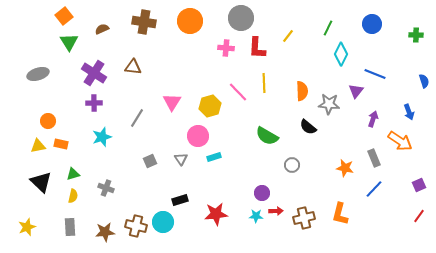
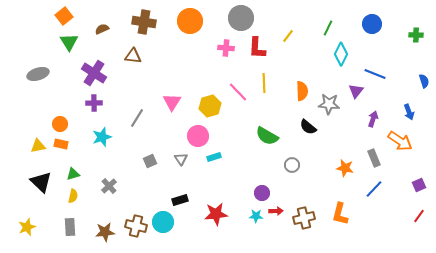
brown triangle at (133, 67): moved 11 px up
orange circle at (48, 121): moved 12 px right, 3 px down
gray cross at (106, 188): moved 3 px right, 2 px up; rotated 28 degrees clockwise
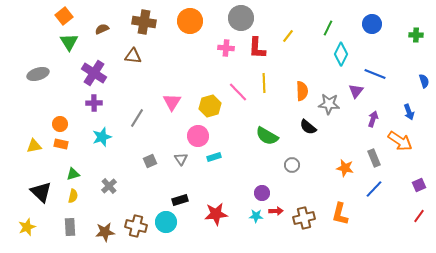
yellow triangle at (38, 146): moved 4 px left
black triangle at (41, 182): moved 10 px down
cyan circle at (163, 222): moved 3 px right
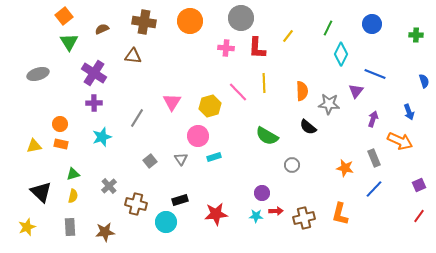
orange arrow at (400, 141): rotated 10 degrees counterclockwise
gray square at (150, 161): rotated 16 degrees counterclockwise
brown cross at (136, 226): moved 22 px up
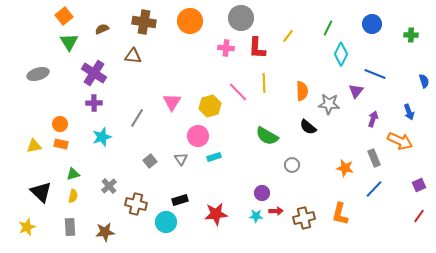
green cross at (416, 35): moved 5 px left
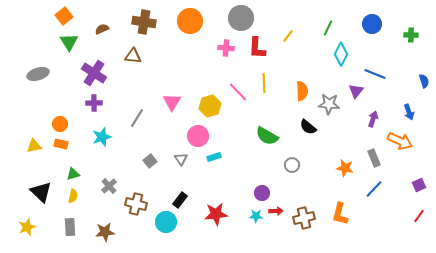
black rectangle at (180, 200): rotated 35 degrees counterclockwise
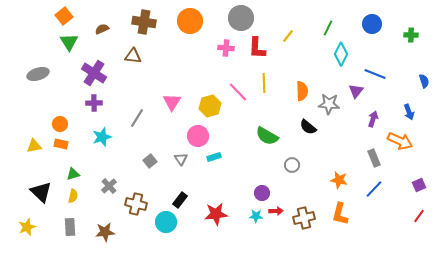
orange star at (345, 168): moved 6 px left, 12 px down
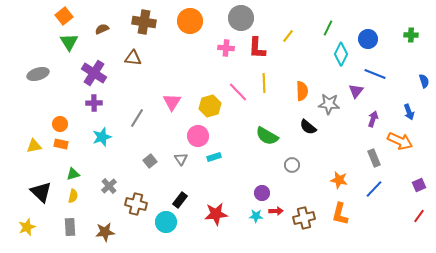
blue circle at (372, 24): moved 4 px left, 15 px down
brown triangle at (133, 56): moved 2 px down
